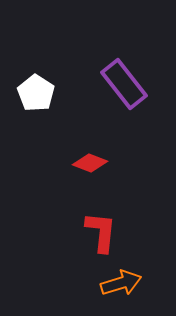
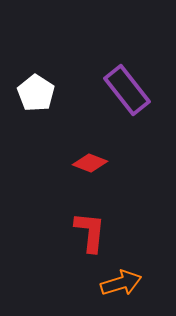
purple rectangle: moved 3 px right, 6 px down
red L-shape: moved 11 px left
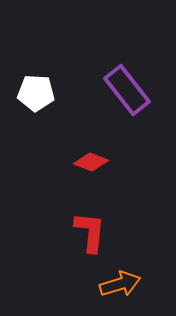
white pentagon: rotated 30 degrees counterclockwise
red diamond: moved 1 px right, 1 px up
orange arrow: moved 1 px left, 1 px down
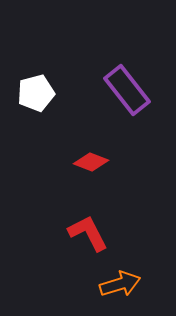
white pentagon: rotated 18 degrees counterclockwise
red L-shape: moved 2 px left, 1 px down; rotated 33 degrees counterclockwise
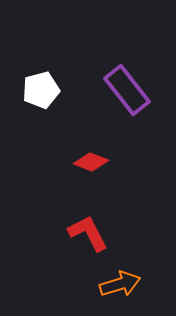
white pentagon: moved 5 px right, 3 px up
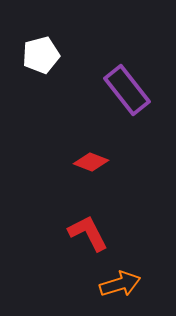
white pentagon: moved 35 px up
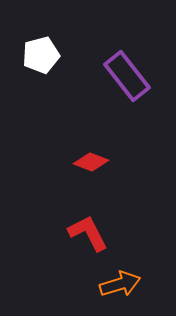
purple rectangle: moved 14 px up
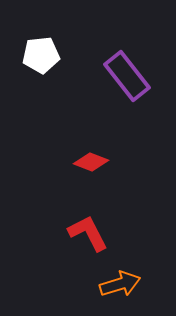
white pentagon: rotated 9 degrees clockwise
